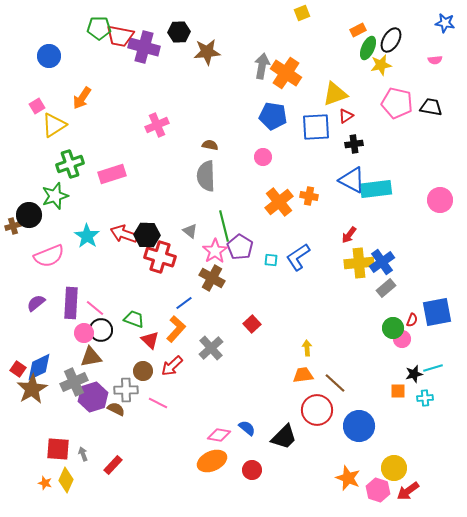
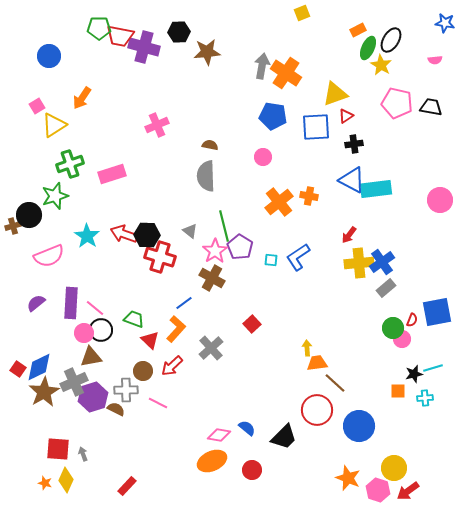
yellow star at (381, 65): rotated 30 degrees counterclockwise
orange trapezoid at (303, 375): moved 14 px right, 12 px up
brown star at (32, 389): moved 12 px right, 3 px down
red rectangle at (113, 465): moved 14 px right, 21 px down
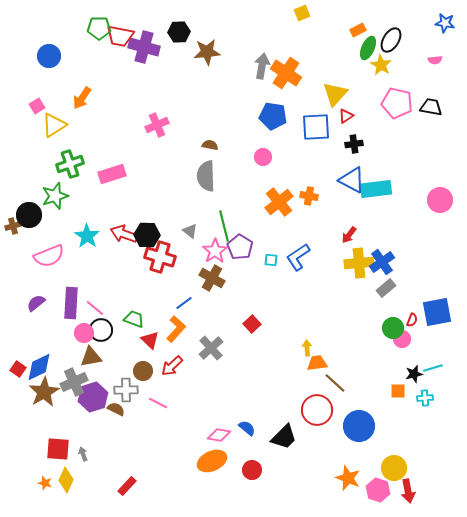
yellow triangle at (335, 94): rotated 28 degrees counterclockwise
red arrow at (408, 491): rotated 65 degrees counterclockwise
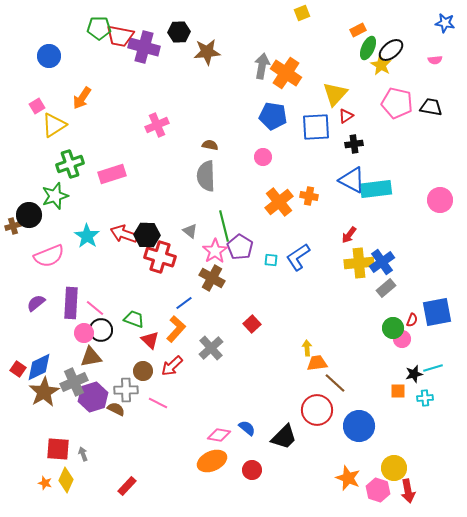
black ellipse at (391, 40): moved 10 px down; rotated 20 degrees clockwise
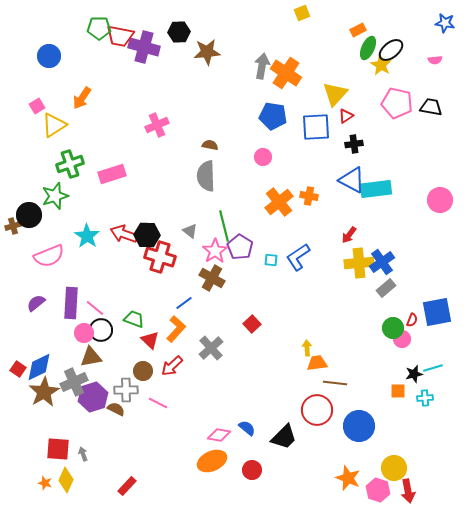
brown line at (335, 383): rotated 35 degrees counterclockwise
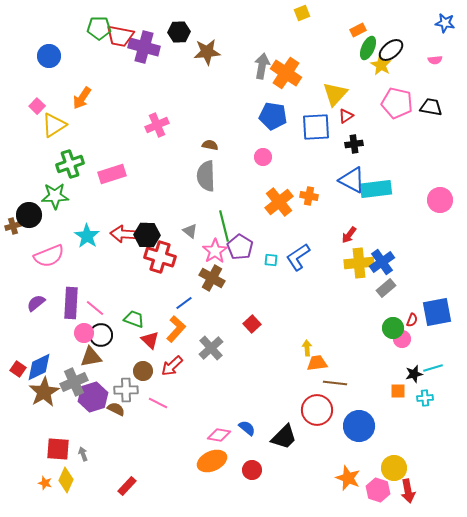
pink square at (37, 106): rotated 14 degrees counterclockwise
green star at (55, 196): rotated 16 degrees clockwise
red arrow at (124, 234): rotated 16 degrees counterclockwise
black circle at (101, 330): moved 5 px down
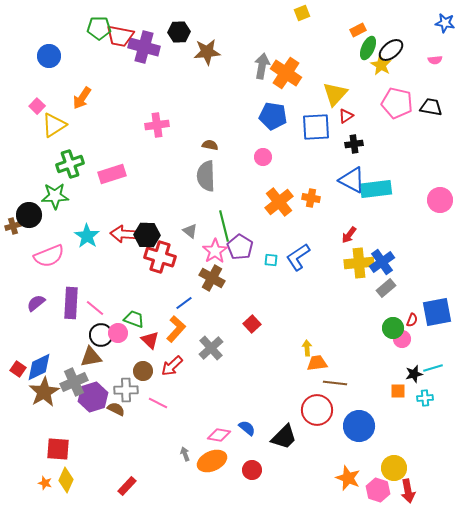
pink cross at (157, 125): rotated 15 degrees clockwise
orange cross at (309, 196): moved 2 px right, 2 px down
pink circle at (84, 333): moved 34 px right
gray arrow at (83, 454): moved 102 px right
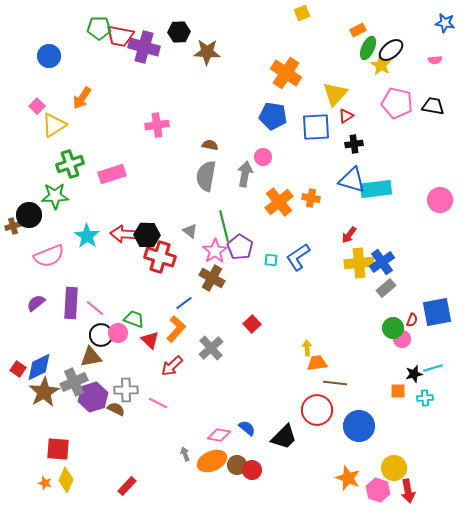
brown star at (207, 52): rotated 8 degrees clockwise
gray arrow at (262, 66): moved 17 px left, 108 px down
black trapezoid at (431, 107): moved 2 px right, 1 px up
gray semicircle at (206, 176): rotated 12 degrees clockwise
blue triangle at (352, 180): rotated 12 degrees counterclockwise
brown circle at (143, 371): moved 94 px right, 94 px down
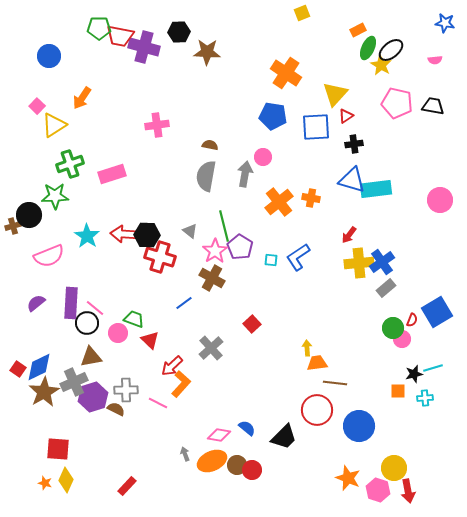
blue square at (437, 312): rotated 20 degrees counterclockwise
orange L-shape at (176, 329): moved 5 px right, 55 px down
black circle at (101, 335): moved 14 px left, 12 px up
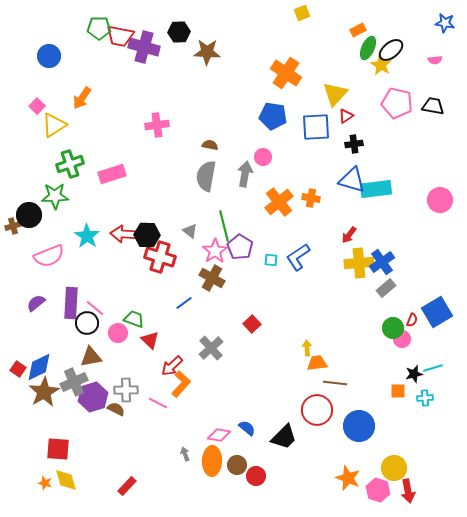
orange ellipse at (212, 461): rotated 64 degrees counterclockwise
red circle at (252, 470): moved 4 px right, 6 px down
yellow diamond at (66, 480): rotated 40 degrees counterclockwise
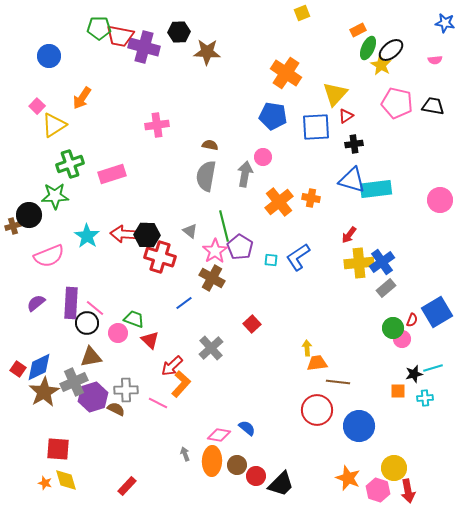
brown line at (335, 383): moved 3 px right, 1 px up
black trapezoid at (284, 437): moved 3 px left, 47 px down
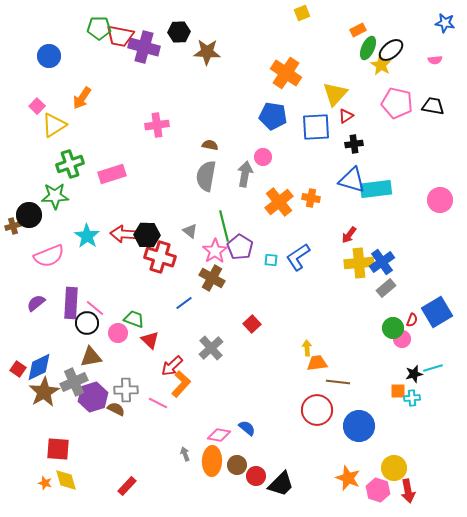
cyan cross at (425, 398): moved 13 px left
